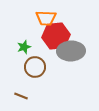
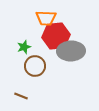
brown circle: moved 1 px up
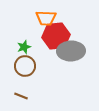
brown circle: moved 10 px left
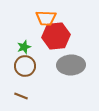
gray ellipse: moved 14 px down
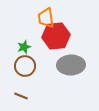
orange trapezoid: rotated 80 degrees clockwise
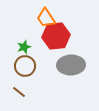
orange trapezoid: rotated 25 degrees counterclockwise
brown line: moved 2 px left, 4 px up; rotated 16 degrees clockwise
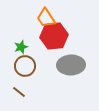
red hexagon: moved 2 px left
green star: moved 3 px left
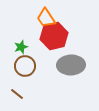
red hexagon: rotated 8 degrees counterclockwise
brown line: moved 2 px left, 2 px down
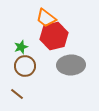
orange trapezoid: rotated 20 degrees counterclockwise
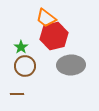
green star: rotated 16 degrees counterclockwise
brown line: rotated 40 degrees counterclockwise
